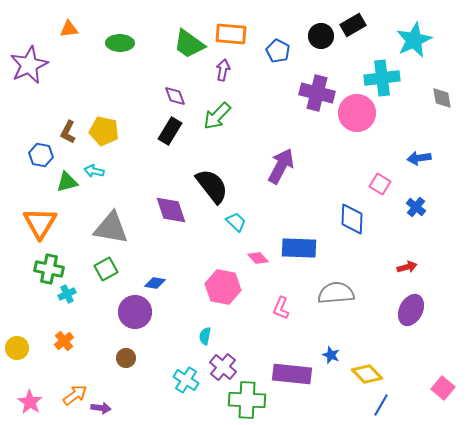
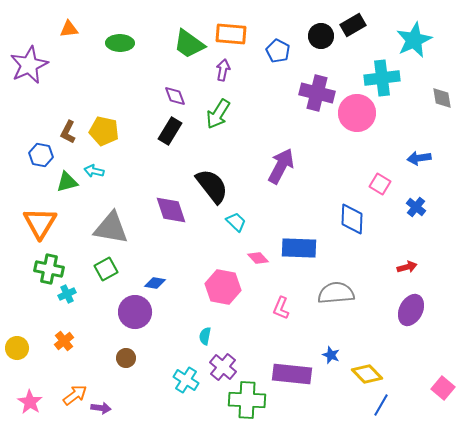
green arrow at (217, 116): moved 1 px right, 2 px up; rotated 12 degrees counterclockwise
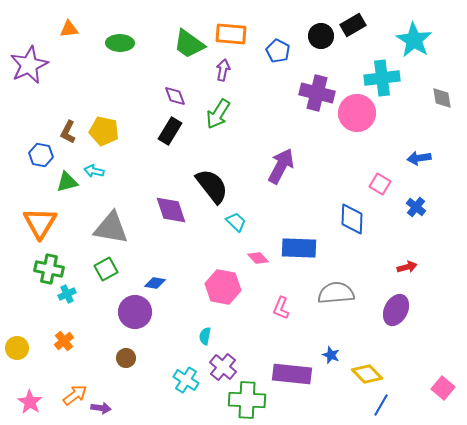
cyan star at (414, 40): rotated 15 degrees counterclockwise
purple ellipse at (411, 310): moved 15 px left
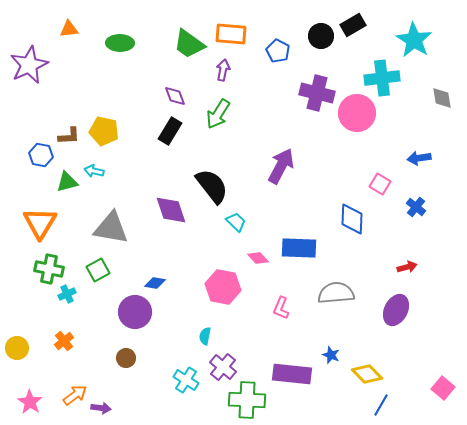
brown L-shape at (68, 132): moved 1 px right, 4 px down; rotated 120 degrees counterclockwise
green square at (106, 269): moved 8 px left, 1 px down
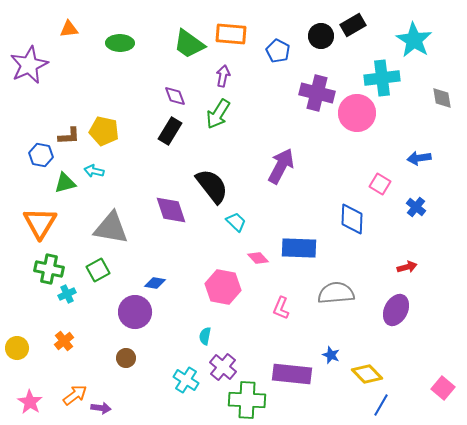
purple arrow at (223, 70): moved 6 px down
green triangle at (67, 182): moved 2 px left, 1 px down
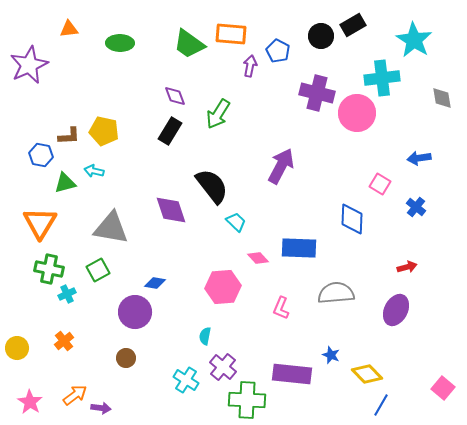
purple arrow at (223, 76): moved 27 px right, 10 px up
pink hexagon at (223, 287): rotated 16 degrees counterclockwise
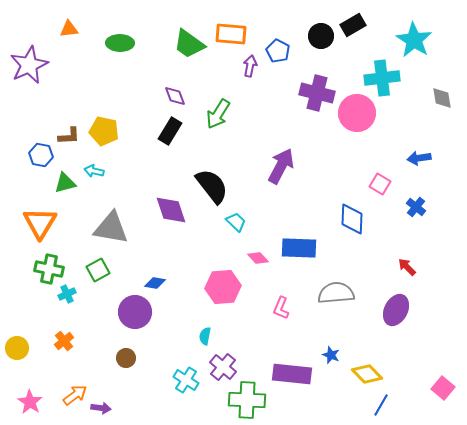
red arrow at (407, 267): rotated 120 degrees counterclockwise
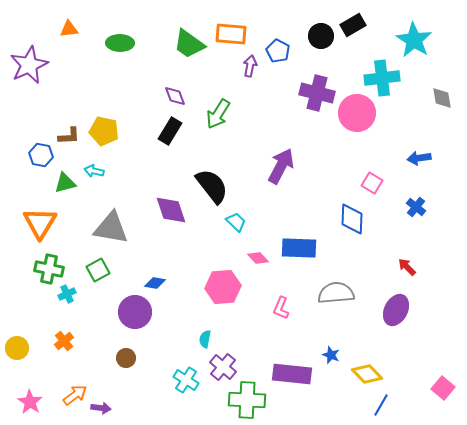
pink square at (380, 184): moved 8 px left, 1 px up
cyan semicircle at (205, 336): moved 3 px down
